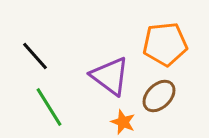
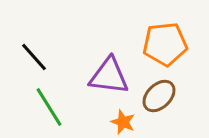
black line: moved 1 px left, 1 px down
purple triangle: moved 1 px left; rotated 30 degrees counterclockwise
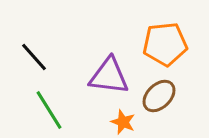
green line: moved 3 px down
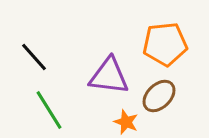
orange star: moved 3 px right
